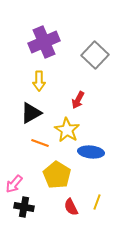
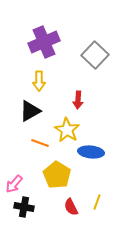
red arrow: rotated 24 degrees counterclockwise
black triangle: moved 1 px left, 2 px up
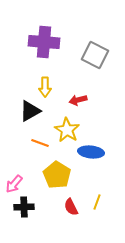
purple cross: rotated 28 degrees clockwise
gray square: rotated 16 degrees counterclockwise
yellow arrow: moved 6 px right, 6 px down
red arrow: rotated 72 degrees clockwise
black cross: rotated 12 degrees counterclockwise
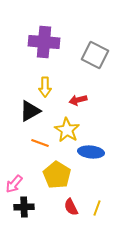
yellow line: moved 6 px down
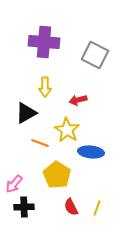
black triangle: moved 4 px left, 2 px down
